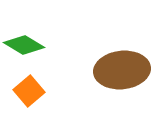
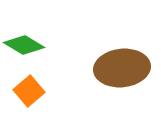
brown ellipse: moved 2 px up
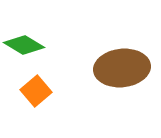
orange square: moved 7 px right
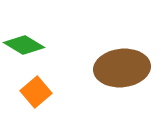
orange square: moved 1 px down
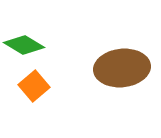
orange square: moved 2 px left, 6 px up
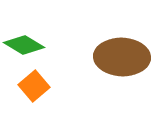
brown ellipse: moved 11 px up; rotated 8 degrees clockwise
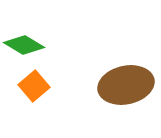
brown ellipse: moved 4 px right, 28 px down; rotated 14 degrees counterclockwise
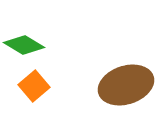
brown ellipse: rotated 6 degrees counterclockwise
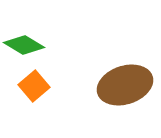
brown ellipse: moved 1 px left
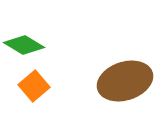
brown ellipse: moved 4 px up
